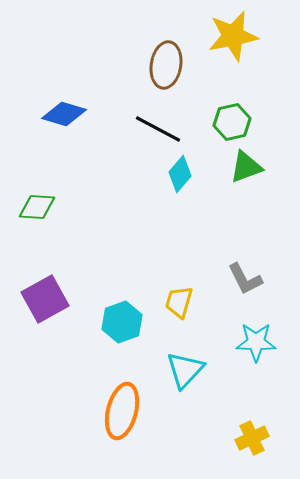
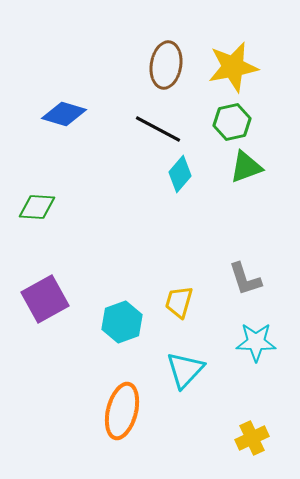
yellow star: moved 31 px down
gray L-shape: rotated 9 degrees clockwise
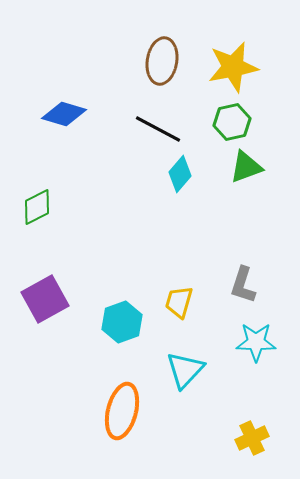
brown ellipse: moved 4 px left, 4 px up
green diamond: rotated 30 degrees counterclockwise
gray L-shape: moved 2 px left, 6 px down; rotated 36 degrees clockwise
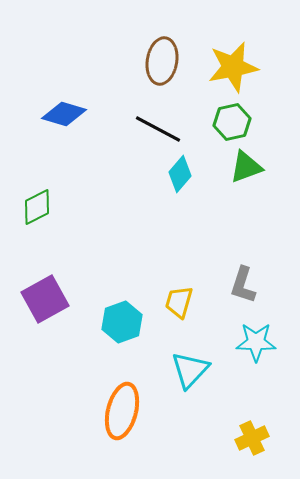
cyan triangle: moved 5 px right
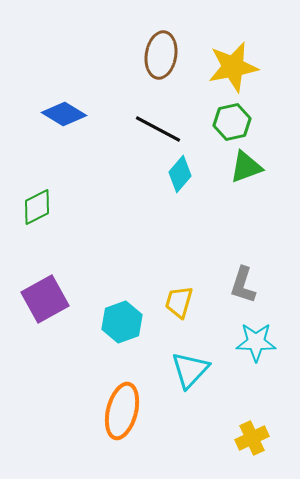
brown ellipse: moved 1 px left, 6 px up
blue diamond: rotated 15 degrees clockwise
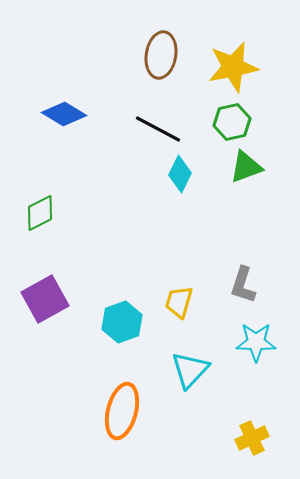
cyan diamond: rotated 15 degrees counterclockwise
green diamond: moved 3 px right, 6 px down
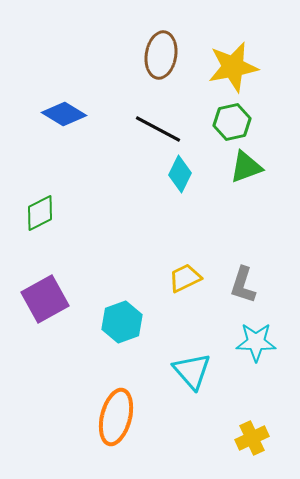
yellow trapezoid: moved 6 px right, 24 px up; rotated 48 degrees clockwise
cyan triangle: moved 2 px right, 1 px down; rotated 24 degrees counterclockwise
orange ellipse: moved 6 px left, 6 px down
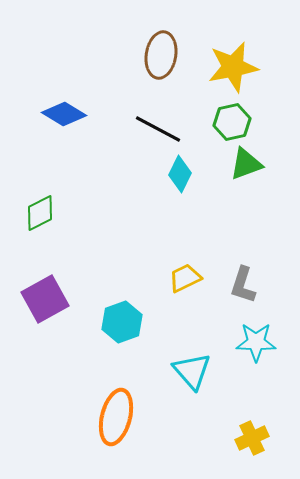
green triangle: moved 3 px up
